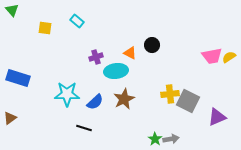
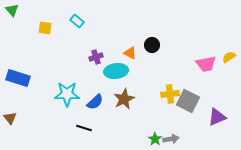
pink trapezoid: moved 6 px left, 8 px down
brown triangle: rotated 32 degrees counterclockwise
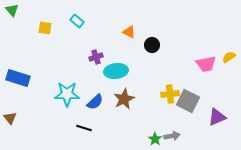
orange triangle: moved 1 px left, 21 px up
gray arrow: moved 1 px right, 3 px up
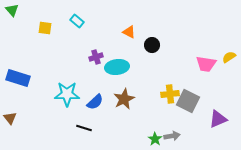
pink trapezoid: rotated 20 degrees clockwise
cyan ellipse: moved 1 px right, 4 px up
purple triangle: moved 1 px right, 2 px down
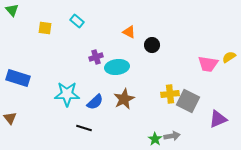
pink trapezoid: moved 2 px right
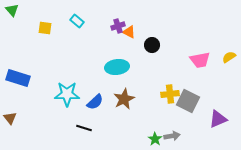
purple cross: moved 22 px right, 31 px up
pink trapezoid: moved 8 px left, 4 px up; rotated 20 degrees counterclockwise
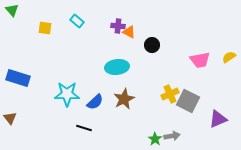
purple cross: rotated 24 degrees clockwise
yellow cross: rotated 18 degrees counterclockwise
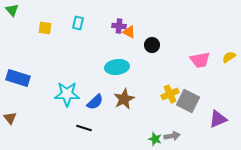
cyan rectangle: moved 1 px right, 2 px down; rotated 64 degrees clockwise
purple cross: moved 1 px right
green star: rotated 16 degrees counterclockwise
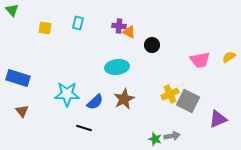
brown triangle: moved 12 px right, 7 px up
